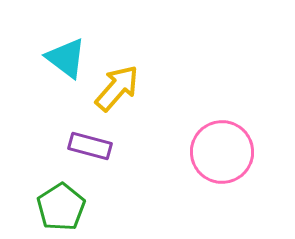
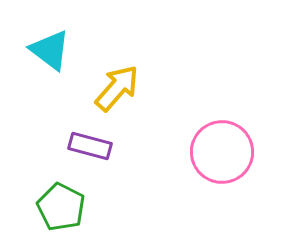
cyan triangle: moved 16 px left, 8 px up
green pentagon: rotated 12 degrees counterclockwise
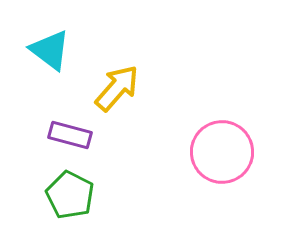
purple rectangle: moved 20 px left, 11 px up
green pentagon: moved 9 px right, 12 px up
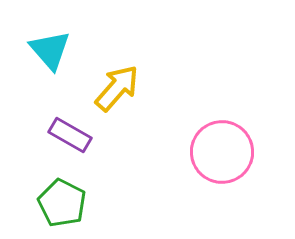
cyan triangle: rotated 12 degrees clockwise
purple rectangle: rotated 15 degrees clockwise
green pentagon: moved 8 px left, 8 px down
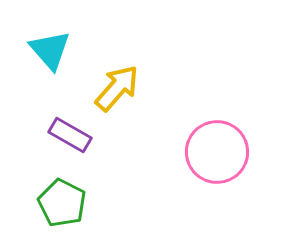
pink circle: moved 5 px left
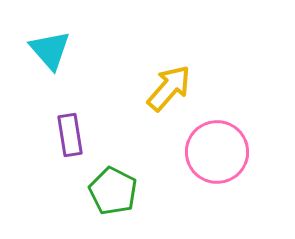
yellow arrow: moved 52 px right
purple rectangle: rotated 51 degrees clockwise
green pentagon: moved 51 px right, 12 px up
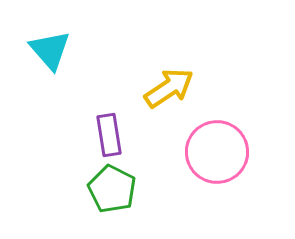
yellow arrow: rotated 15 degrees clockwise
purple rectangle: moved 39 px right
green pentagon: moved 1 px left, 2 px up
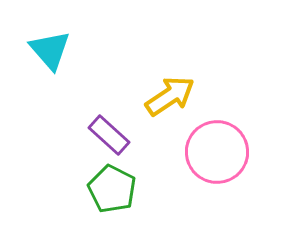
yellow arrow: moved 1 px right, 8 px down
purple rectangle: rotated 39 degrees counterclockwise
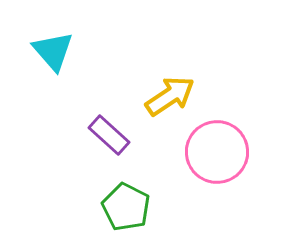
cyan triangle: moved 3 px right, 1 px down
green pentagon: moved 14 px right, 18 px down
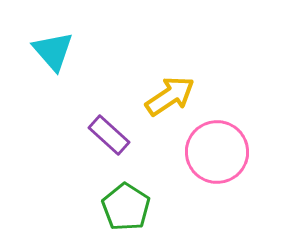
green pentagon: rotated 6 degrees clockwise
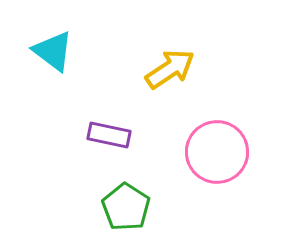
cyan triangle: rotated 12 degrees counterclockwise
yellow arrow: moved 27 px up
purple rectangle: rotated 30 degrees counterclockwise
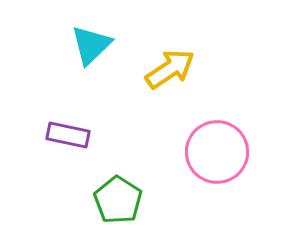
cyan triangle: moved 38 px right, 6 px up; rotated 39 degrees clockwise
purple rectangle: moved 41 px left
green pentagon: moved 8 px left, 7 px up
